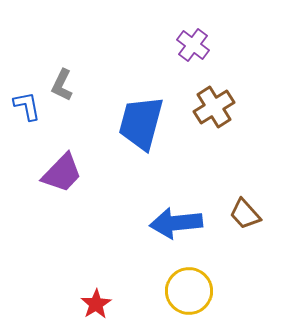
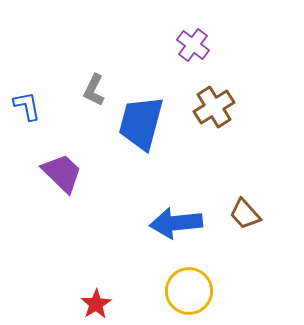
gray L-shape: moved 32 px right, 5 px down
purple trapezoid: rotated 90 degrees counterclockwise
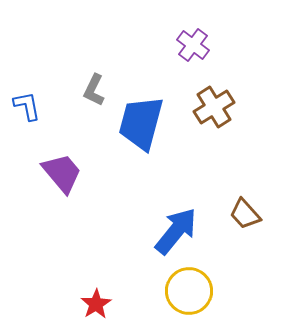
purple trapezoid: rotated 6 degrees clockwise
blue arrow: moved 8 px down; rotated 135 degrees clockwise
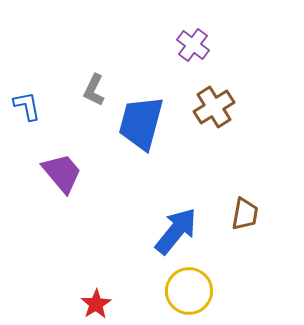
brown trapezoid: rotated 128 degrees counterclockwise
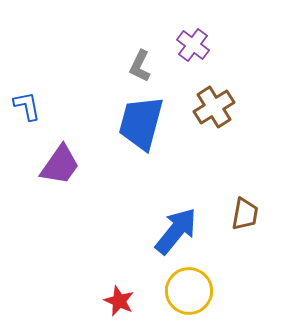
gray L-shape: moved 46 px right, 24 px up
purple trapezoid: moved 2 px left, 8 px up; rotated 75 degrees clockwise
red star: moved 23 px right, 3 px up; rotated 16 degrees counterclockwise
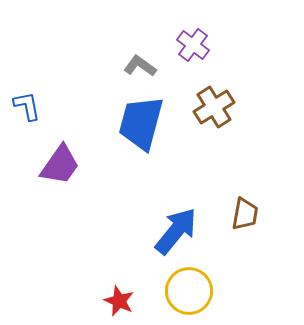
gray L-shape: rotated 100 degrees clockwise
